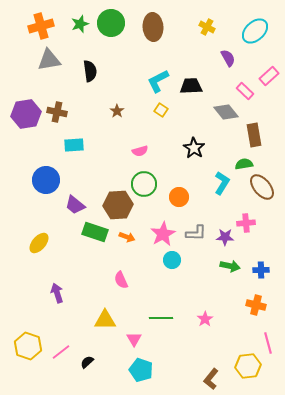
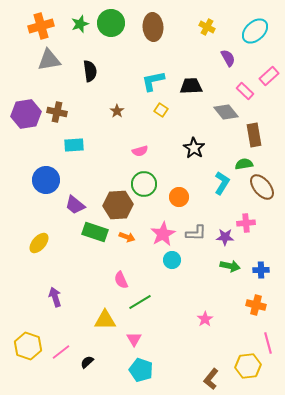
cyan L-shape at (158, 81): moved 5 px left; rotated 15 degrees clockwise
purple arrow at (57, 293): moved 2 px left, 4 px down
green line at (161, 318): moved 21 px left, 16 px up; rotated 30 degrees counterclockwise
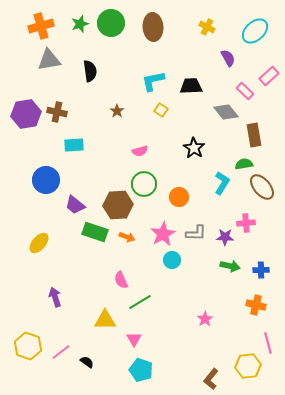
black semicircle at (87, 362): rotated 80 degrees clockwise
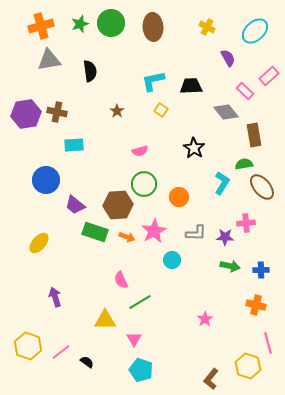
pink star at (163, 234): moved 9 px left, 3 px up
yellow hexagon at (248, 366): rotated 25 degrees clockwise
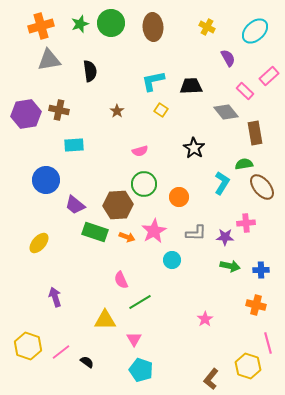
brown cross at (57, 112): moved 2 px right, 2 px up
brown rectangle at (254, 135): moved 1 px right, 2 px up
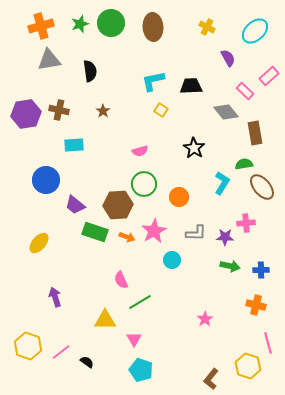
brown star at (117, 111): moved 14 px left
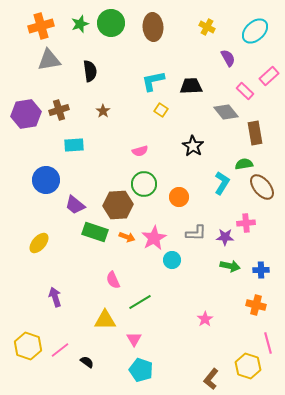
brown cross at (59, 110): rotated 30 degrees counterclockwise
black star at (194, 148): moved 1 px left, 2 px up
pink star at (154, 231): moved 7 px down
pink semicircle at (121, 280): moved 8 px left
pink line at (61, 352): moved 1 px left, 2 px up
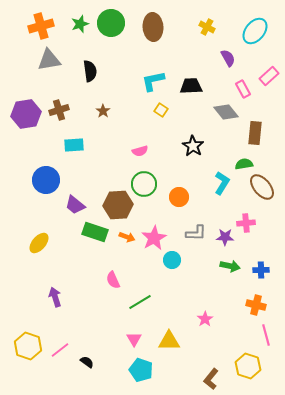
cyan ellipse at (255, 31): rotated 8 degrees counterclockwise
pink rectangle at (245, 91): moved 2 px left, 2 px up; rotated 18 degrees clockwise
brown rectangle at (255, 133): rotated 15 degrees clockwise
yellow triangle at (105, 320): moved 64 px right, 21 px down
pink line at (268, 343): moved 2 px left, 8 px up
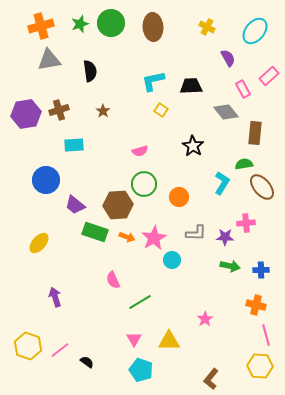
yellow hexagon at (248, 366): moved 12 px right; rotated 15 degrees counterclockwise
